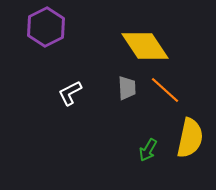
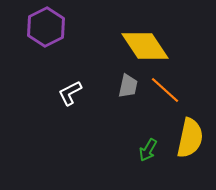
gray trapezoid: moved 1 px right, 2 px up; rotated 15 degrees clockwise
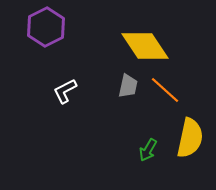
white L-shape: moved 5 px left, 2 px up
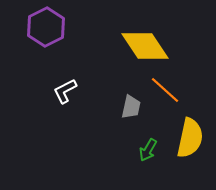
gray trapezoid: moved 3 px right, 21 px down
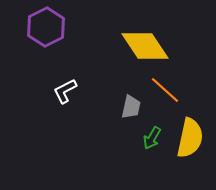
green arrow: moved 4 px right, 12 px up
